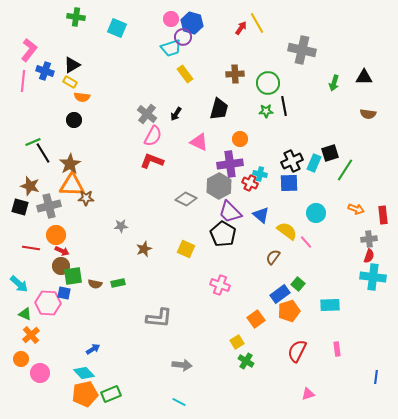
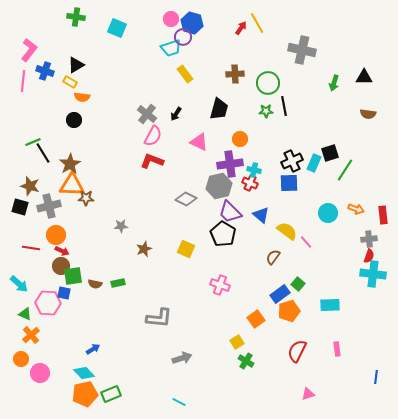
black triangle at (72, 65): moved 4 px right
cyan cross at (260, 174): moved 6 px left, 4 px up
gray hexagon at (219, 186): rotated 15 degrees clockwise
cyan circle at (316, 213): moved 12 px right
cyan cross at (373, 277): moved 3 px up
gray arrow at (182, 365): moved 7 px up; rotated 24 degrees counterclockwise
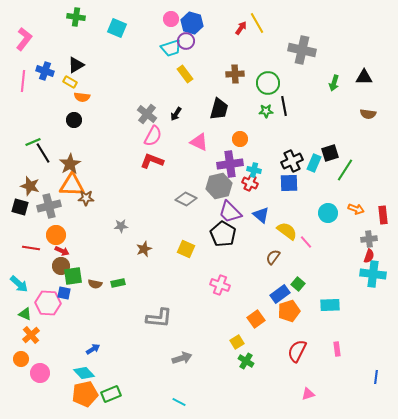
purple circle at (183, 37): moved 3 px right, 4 px down
pink L-shape at (29, 50): moved 5 px left, 11 px up
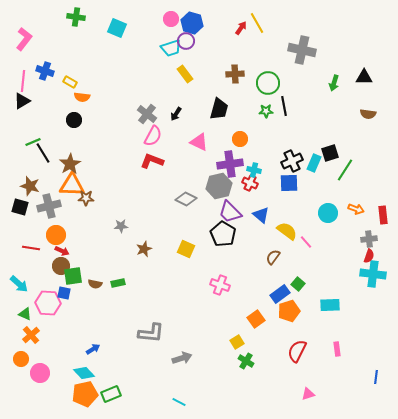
black triangle at (76, 65): moved 54 px left, 36 px down
gray L-shape at (159, 318): moved 8 px left, 15 px down
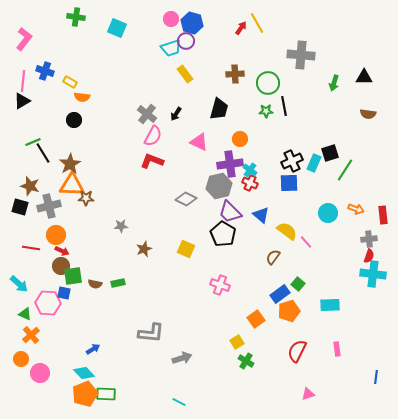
gray cross at (302, 50): moved 1 px left, 5 px down; rotated 8 degrees counterclockwise
cyan cross at (254, 170): moved 4 px left; rotated 24 degrees clockwise
orange pentagon at (85, 394): rotated 10 degrees counterclockwise
green rectangle at (111, 394): moved 5 px left; rotated 24 degrees clockwise
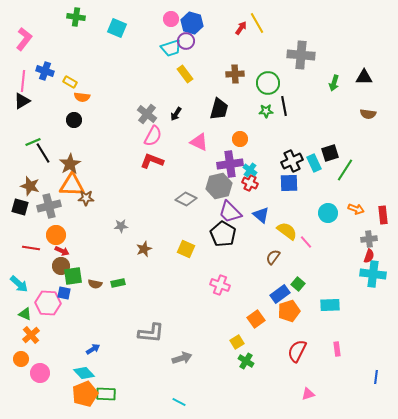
cyan rectangle at (314, 163): rotated 48 degrees counterclockwise
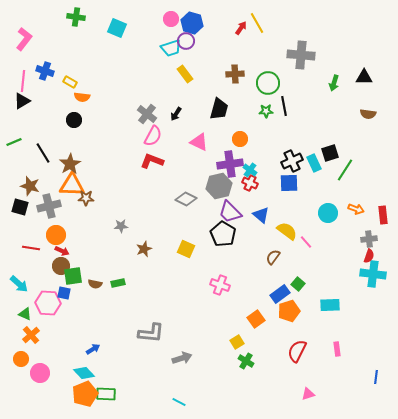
green line at (33, 142): moved 19 px left
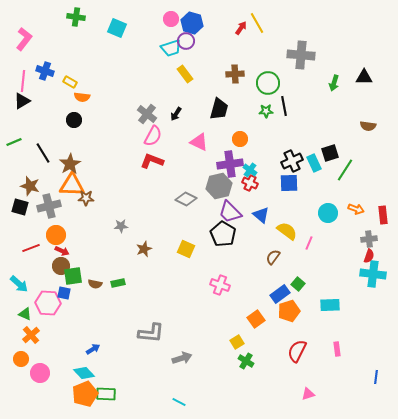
brown semicircle at (368, 114): moved 12 px down
pink line at (306, 242): moved 3 px right, 1 px down; rotated 64 degrees clockwise
red line at (31, 248): rotated 30 degrees counterclockwise
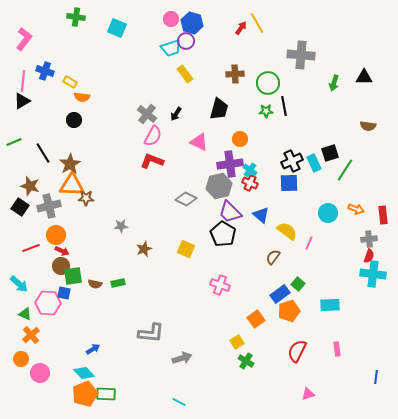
black square at (20, 207): rotated 18 degrees clockwise
